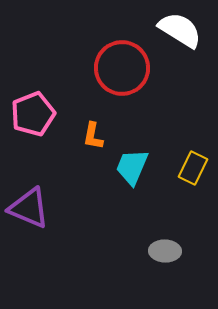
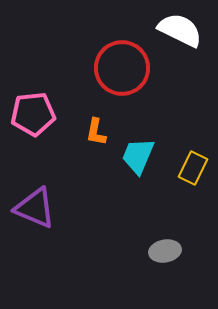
white semicircle: rotated 6 degrees counterclockwise
pink pentagon: rotated 15 degrees clockwise
orange L-shape: moved 3 px right, 4 px up
cyan trapezoid: moved 6 px right, 11 px up
purple triangle: moved 6 px right
gray ellipse: rotated 12 degrees counterclockwise
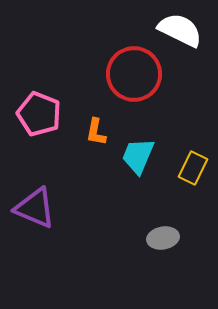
red circle: moved 12 px right, 6 px down
pink pentagon: moved 6 px right; rotated 27 degrees clockwise
gray ellipse: moved 2 px left, 13 px up
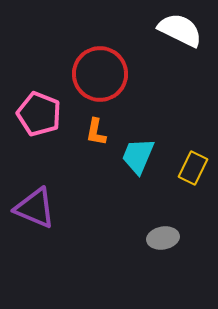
red circle: moved 34 px left
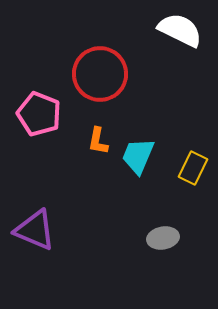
orange L-shape: moved 2 px right, 9 px down
purple triangle: moved 22 px down
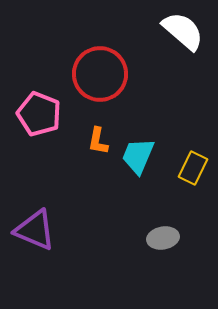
white semicircle: moved 3 px right, 1 px down; rotated 15 degrees clockwise
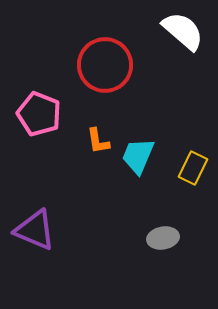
red circle: moved 5 px right, 9 px up
orange L-shape: rotated 20 degrees counterclockwise
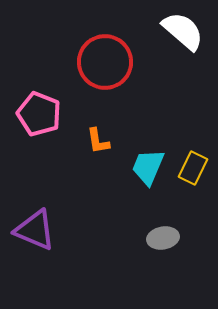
red circle: moved 3 px up
cyan trapezoid: moved 10 px right, 11 px down
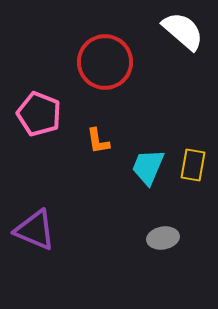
yellow rectangle: moved 3 px up; rotated 16 degrees counterclockwise
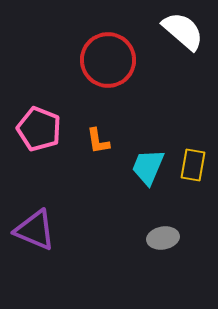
red circle: moved 3 px right, 2 px up
pink pentagon: moved 15 px down
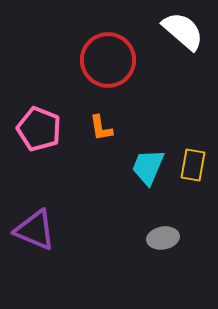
orange L-shape: moved 3 px right, 13 px up
